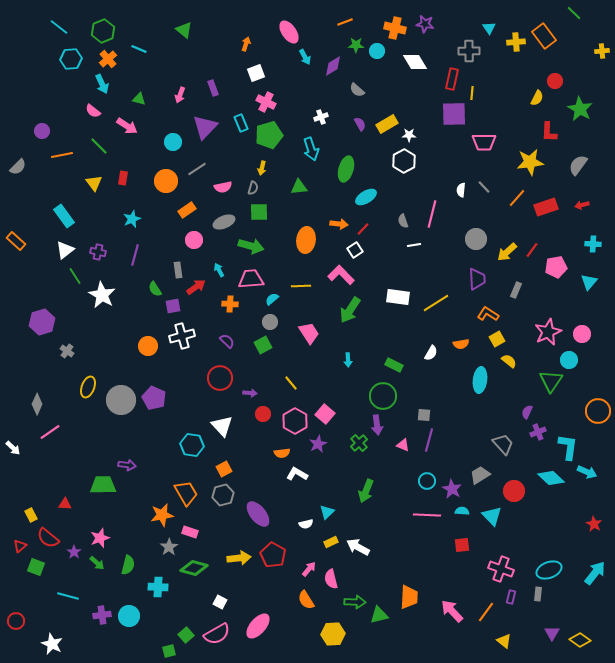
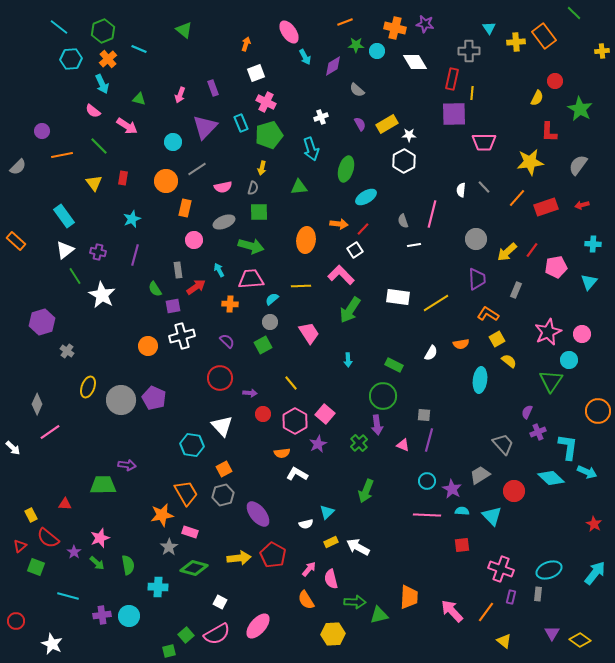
orange rectangle at (187, 210): moved 2 px left, 2 px up; rotated 42 degrees counterclockwise
green semicircle at (128, 565): rotated 24 degrees counterclockwise
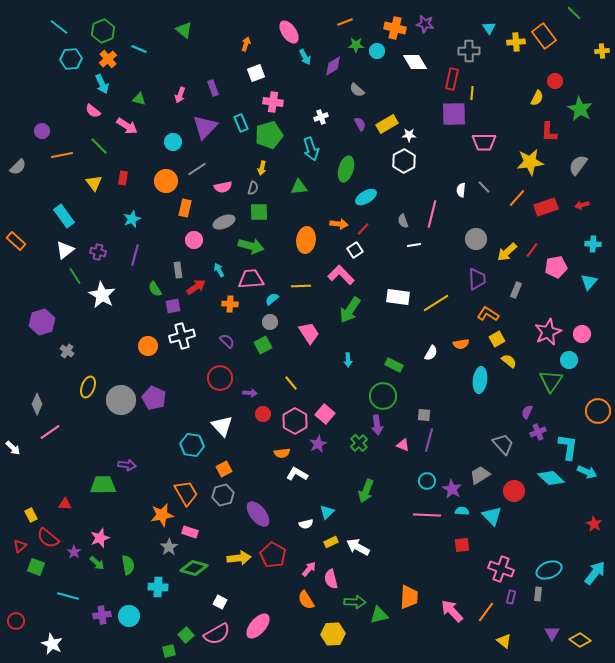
pink cross at (266, 102): moved 7 px right; rotated 18 degrees counterclockwise
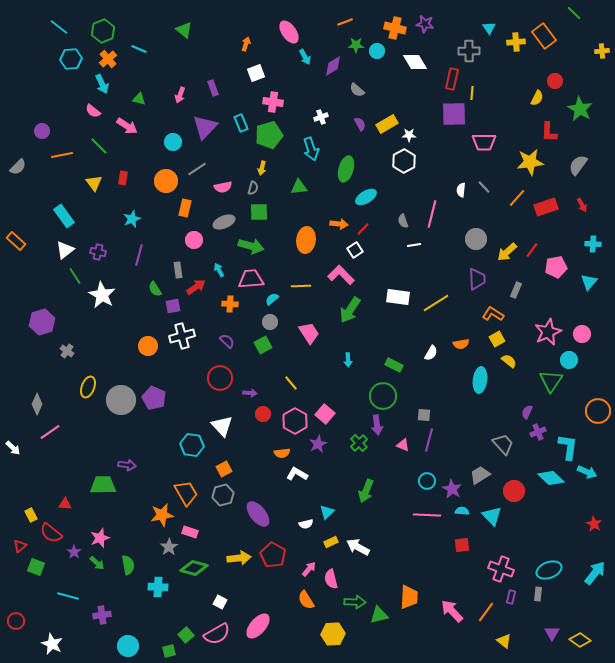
red arrow at (582, 205): rotated 104 degrees counterclockwise
purple line at (135, 255): moved 4 px right
orange L-shape at (488, 314): moved 5 px right
red semicircle at (48, 538): moved 3 px right, 5 px up
cyan circle at (129, 616): moved 1 px left, 30 px down
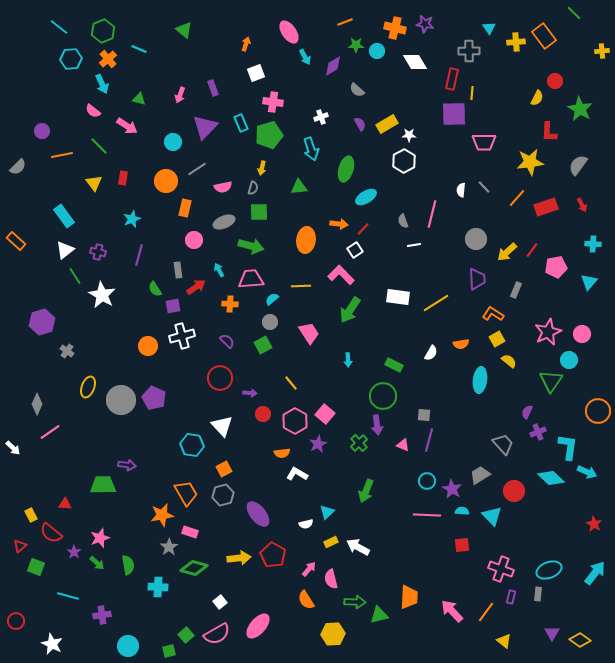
white square at (220, 602): rotated 24 degrees clockwise
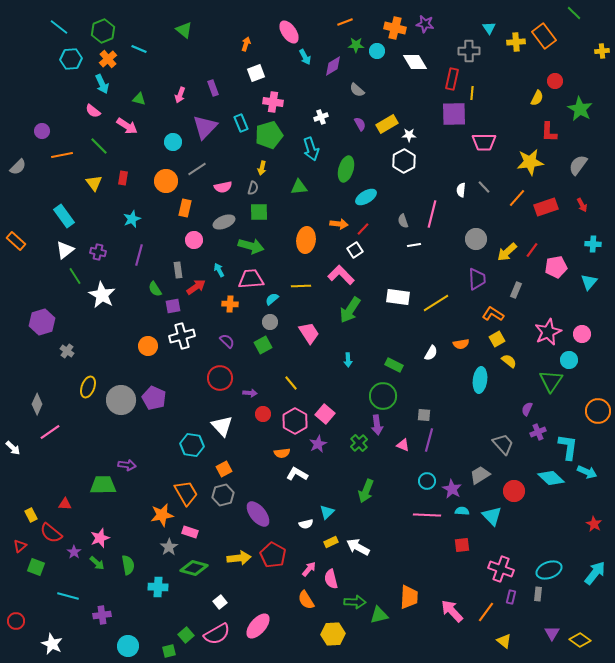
purple semicircle at (527, 412): moved 3 px up
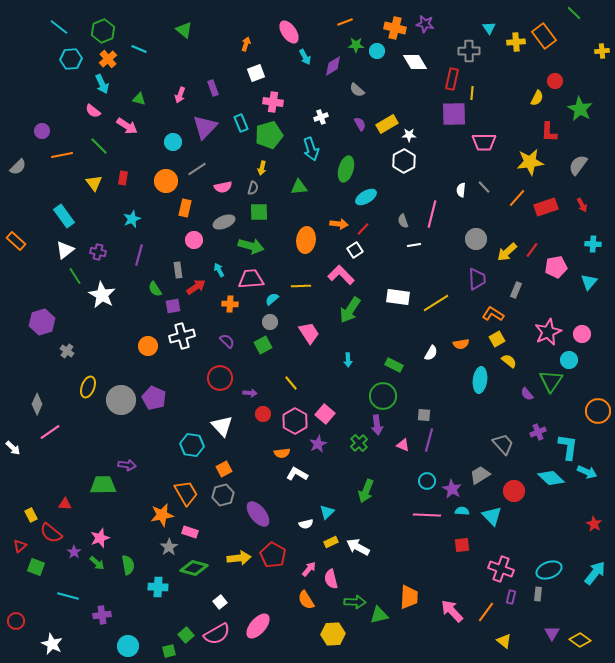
purple semicircle at (527, 409): moved 15 px up; rotated 64 degrees counterclockwise
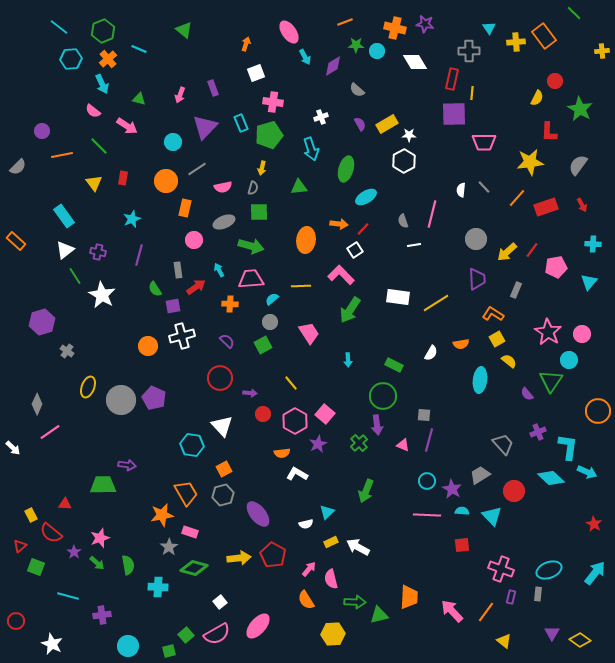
pink star at (548, 332): rotated 16 degrees counterclockwise
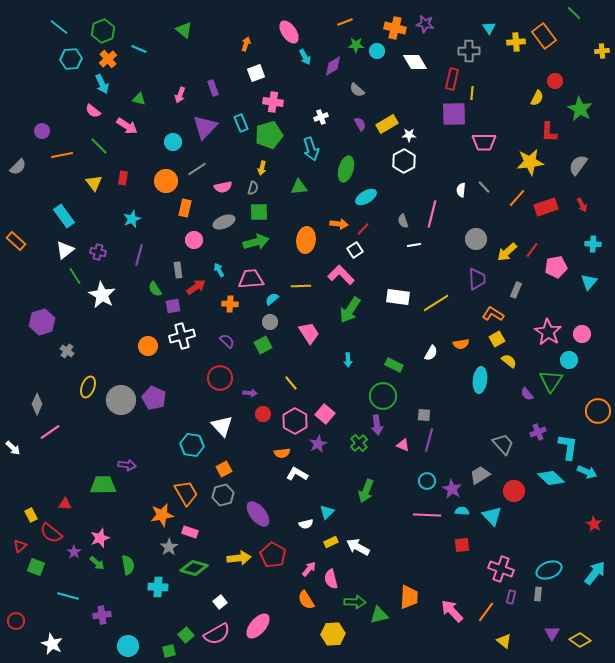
green arrow at (251, 246): moved 5 px right, 4 px up; rotated 30 degrees counterclockwise
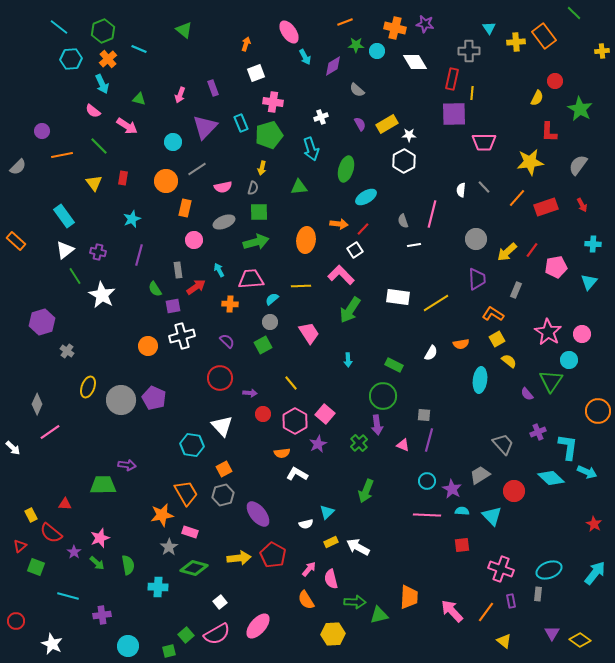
purple rectangle at (511, 597): moved 4 px down; rotated 24 degrees counterclockwise
